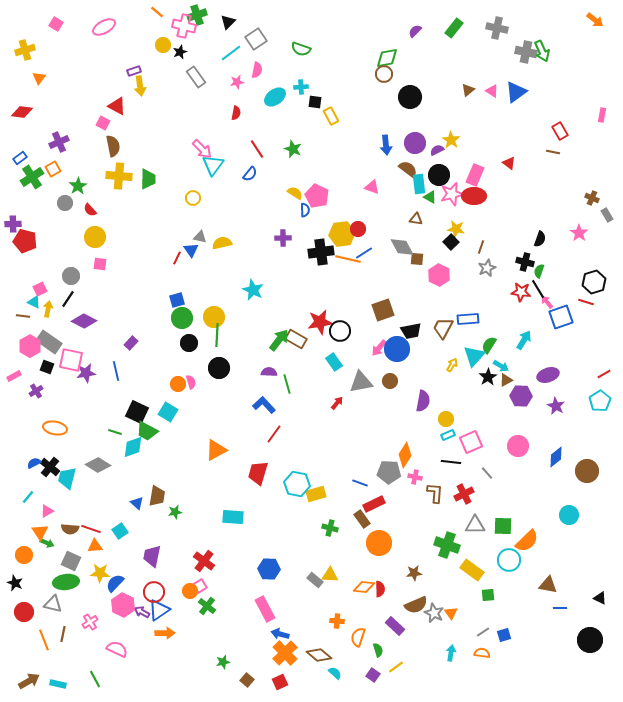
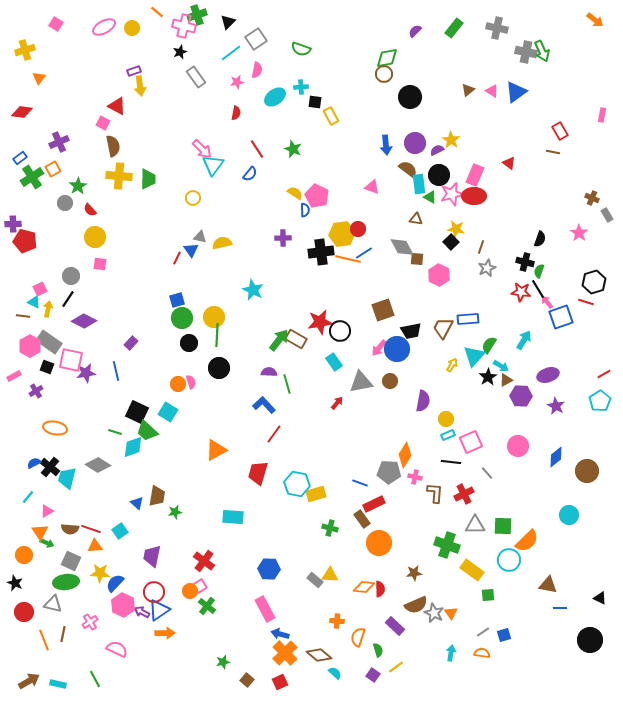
yellow circle at (163, 45): moved 31 px left, 17 px up
green trapezoid at (147, 431): rotated 15 degrees clockwise
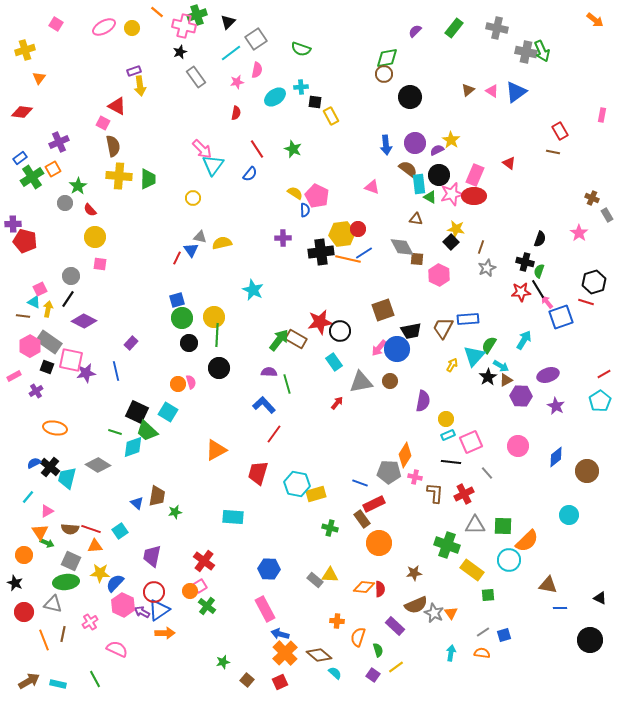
red star at (521, 292): rotated 12 degrees counterclockwise
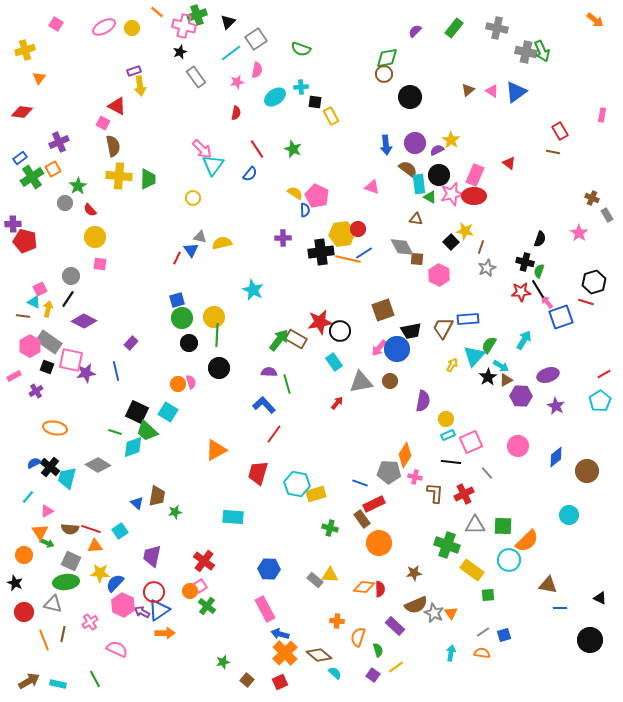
yellow star at (456, 229): moved 9 px right, 2 px down
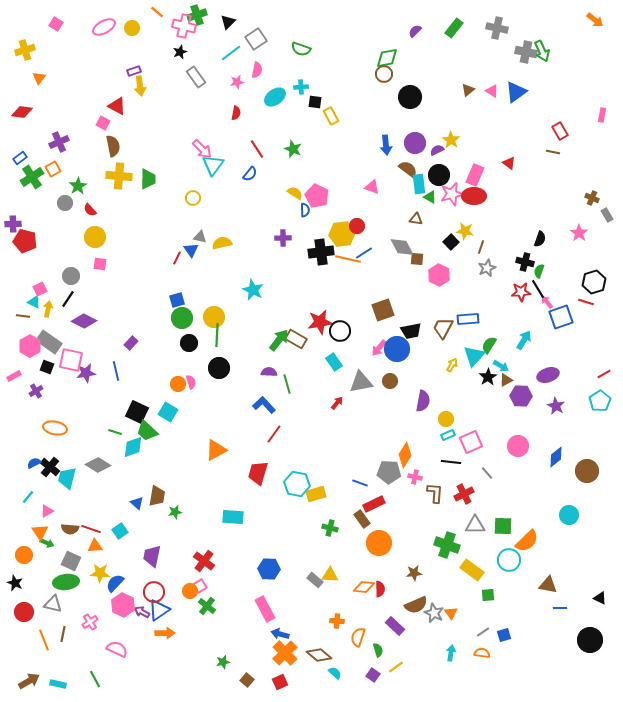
red circle at (358, 229): moved 1 px left, 3 px up
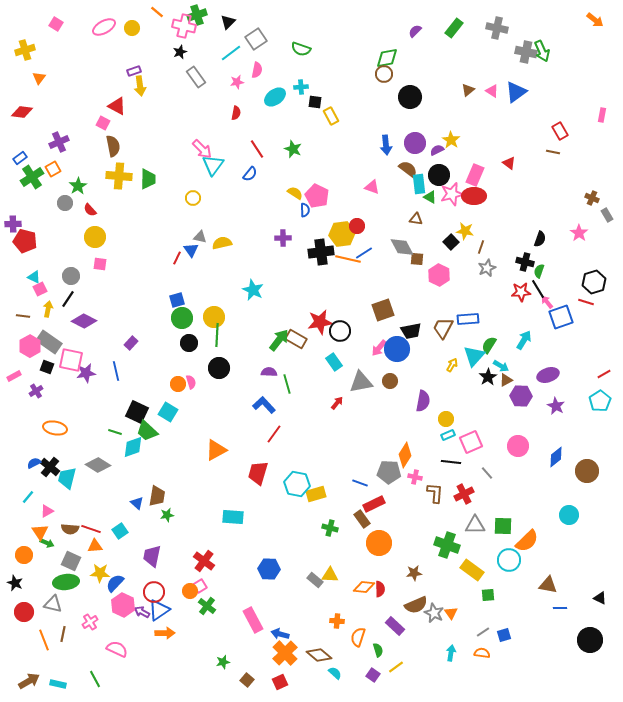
cyan triangle at (34, 302): moved 25 px up
green star at (175, 512): moved 8 px left, 3 px down
pink rectangle at (265, 609): moved 12 px left, 11 px down
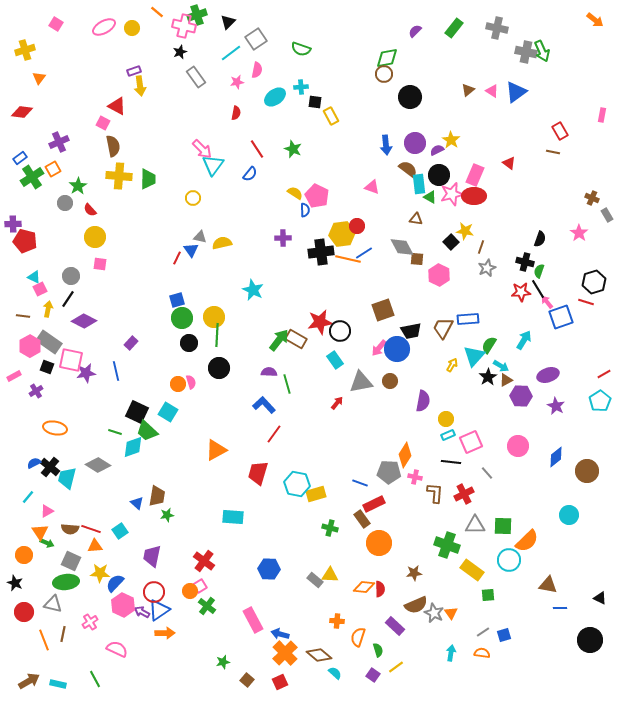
cyan rectangle at (334, 362): moved 1 px right, 2 px up
